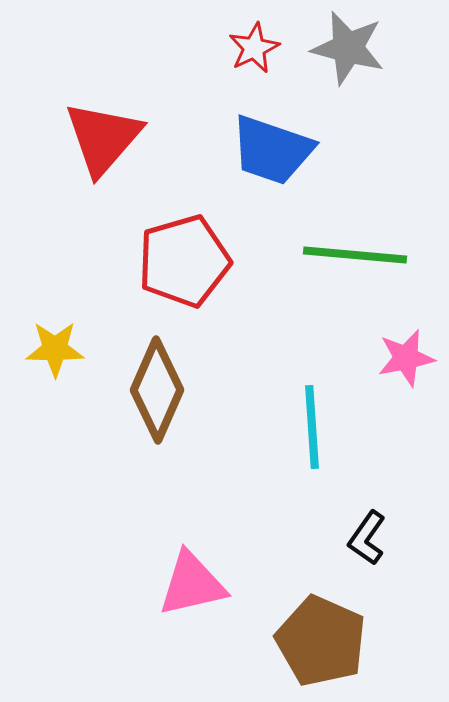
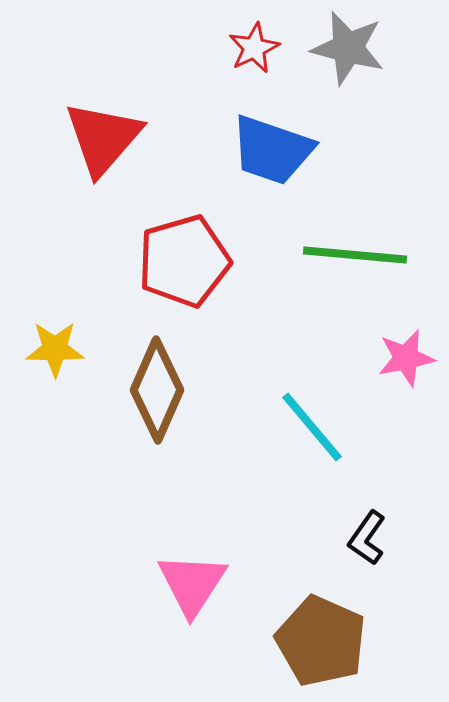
cyan line: rotated 36 degrees counterclockwise
pink triangle: rotated 44 degrees counterclockwise
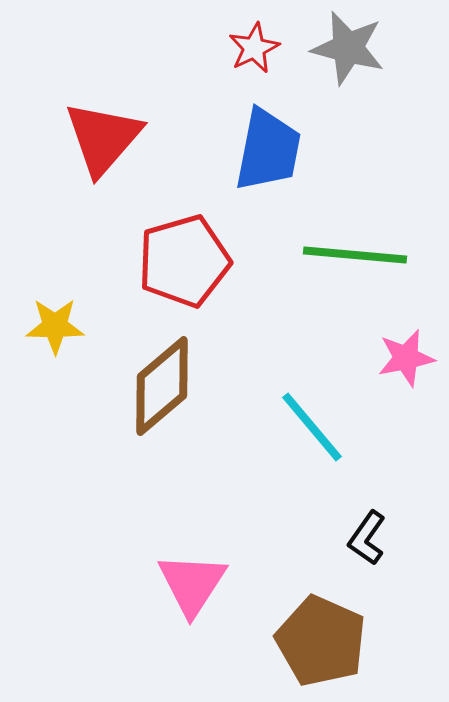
blue trapezoid: moved 4 px left; rotated 98 degrees counterclockwise
yellow star: moved 23 px up
brown diamond: moved 5 px right, 4 px up; rotated 26 degrees clockwise
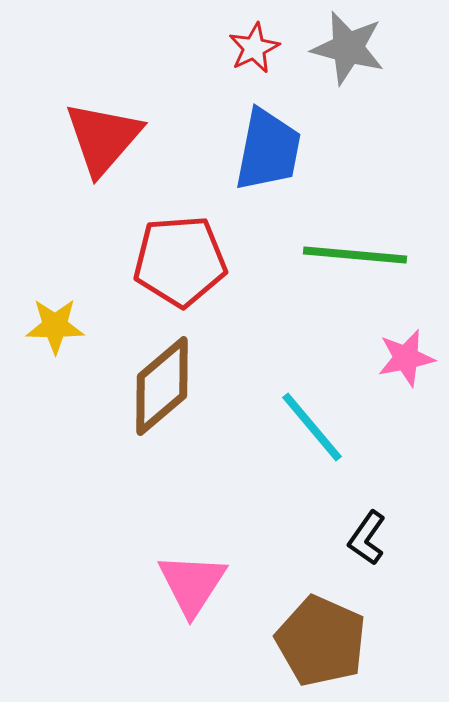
red pentagon: moved 4 px left; rotated 12 degrees clockwise
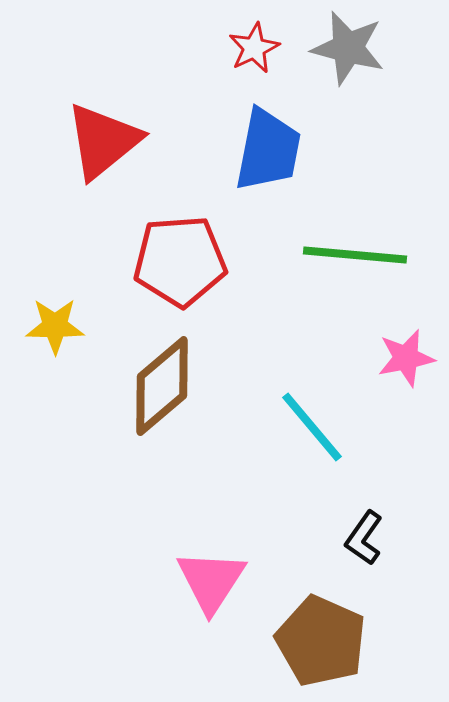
red triangle: moved 3 px down; rotated 10 degrees clockwise
black L-shape: moved 3 px left
pink triangle: moved 19 px right, 3 px up
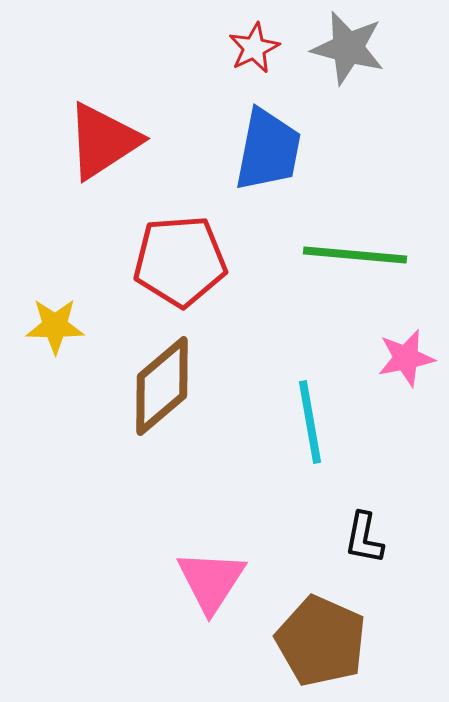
red triangle: rotated 6 degrees clockwise
cyan line: moved 2 px left, 5 px up; rotated 30 degrees clockwise
black L-shape: rotated 24 degrees counterclockwise
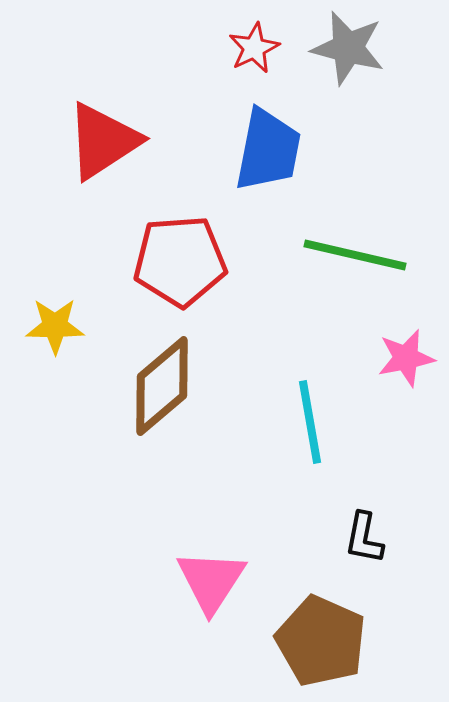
green line: rotated 8 degrees clockwise
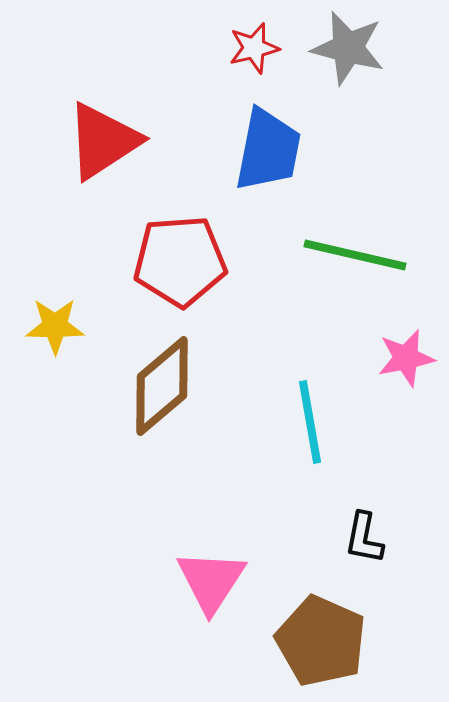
red star: rotated 12 degrees clockwise
